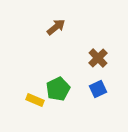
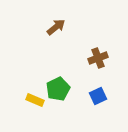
brown cross: rotated 24 degrees clockwise
blue square: moved 7 px down
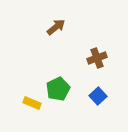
brown cross: moved 1 px left
blue square: rotated 18 degrees counterclockwise
yellow rectangle: moved 3 px left, 3 px down
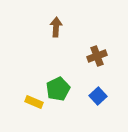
brown arrow: rotated 48 degrees counterclockwise
brown cross: moved 2 px up
yellow rectangle: moved 2 px right, 1 px up
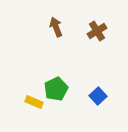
brown arrow: rotated 24 degrees counterclockwise
brown cross: moved 25 px up; rotated 12 degrees counterclockwise
green pentagon: moved 2 px left
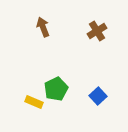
brown arrow: moved 13 px left
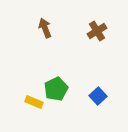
brown arrow: moved 2 px right, 1 px down
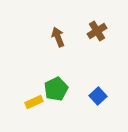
brown arrow: moved 13 px right, 9 px down
yellow rectangle: rotated 48 degrees counterclockwise
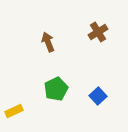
brown cross: moved 1 px right, 1 px down
brown arrow: moved 10 px left, 5 px down
yellow rectangle: moved 20 px left, 9 px down
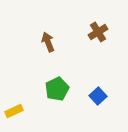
green pentagon: moved 1 px right
